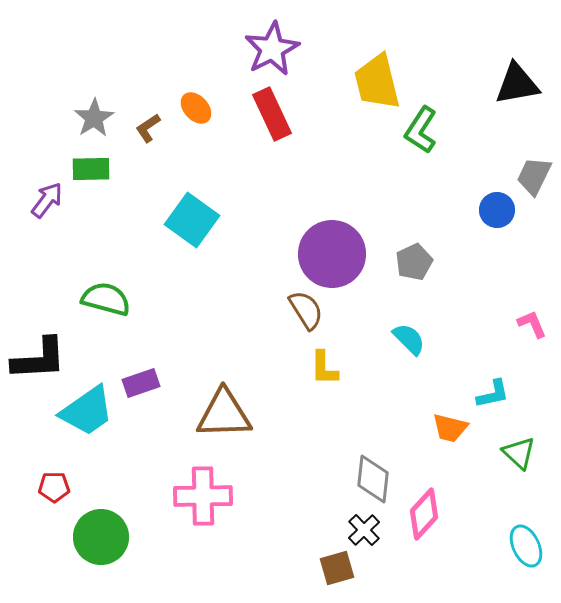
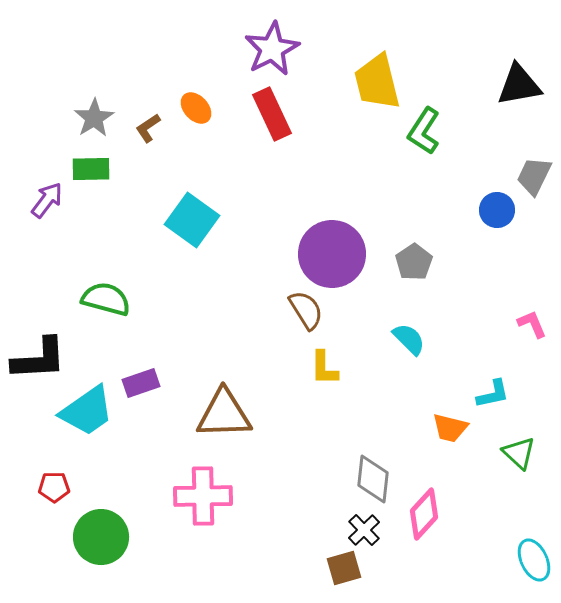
black triangle: moved 2 px right, 1 px down
green L-shape: moved 3 px right, 1 px down
gray pentagon: rotated 9 degrees counterclockwise
cyan ellipse: moved 8 px right, 14 px down
brown square: moved 7 px right
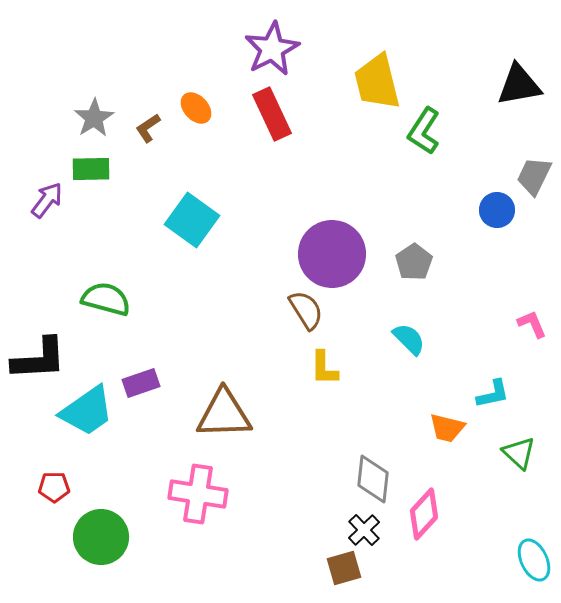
orange trapezoid: moved 3 px left
pink cross: moved 5 px left, 2 px up; rotated 10 degrees clockwise
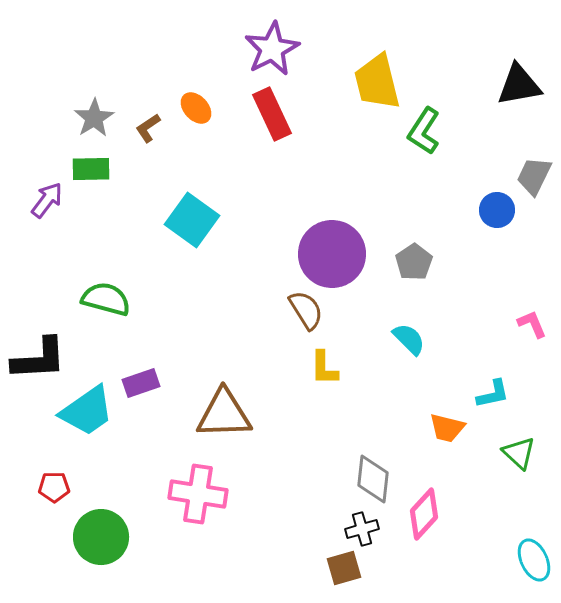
black cross: moved 2 px left, 1 px up; rotated 28 degrees clockwise
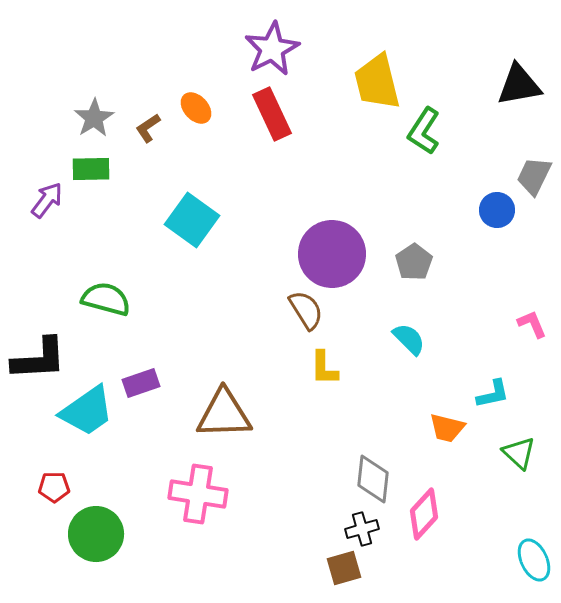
green circle: moved 5 px left, 3 px up
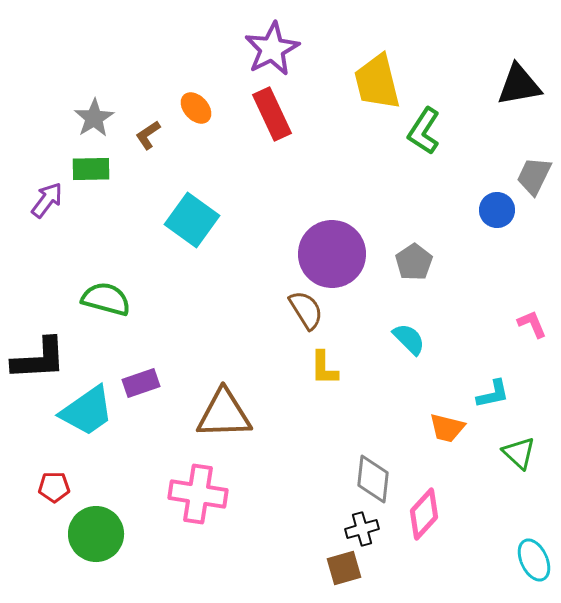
brown L-shape: moved 7 px down
